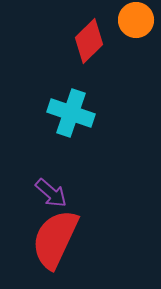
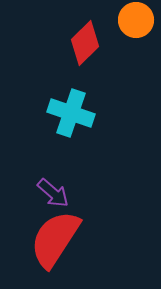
red diamond: moved 4 px left, 2 px down
purple arrow: moved 2 px right
red semicircle: rotated 8 degrees clockwise
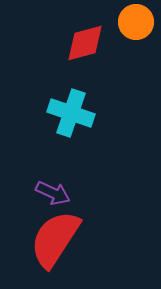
orange circle: moved 2 px down
red diamond: rotated 30 degrees clockwise
purple arrow: rotated 16 degrees counterclockwise
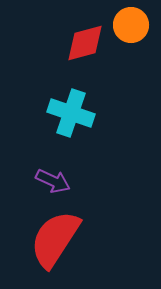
orange circle: moved 5 px left, 3 px down
purple arrow: moved 12 px up
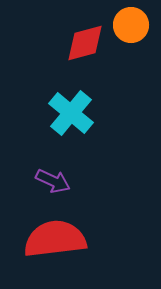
cyan cross: rotated 21 degrees clockwise
red semicircle: rotated 50 degrees clockwise
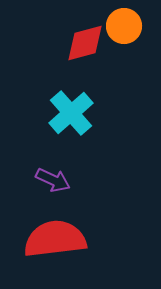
orange circle: moved 7 px left, 1 px down
cyan cross: rotated 9 degrees clockwise
purple arrow: moved 1 px up
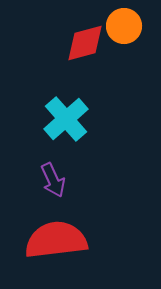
cyan cross: moved 5 px left, 6 px down
purple arrow: rotated 40 degrees clockwise
red semicircle: moved 1 px right, 1 px down
